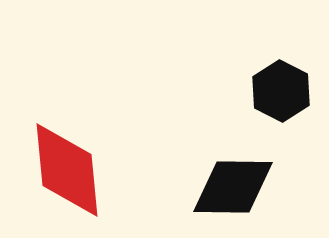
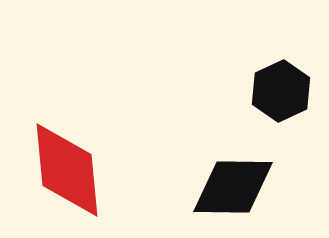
black hexagon: rotated 8 degrees clockwise
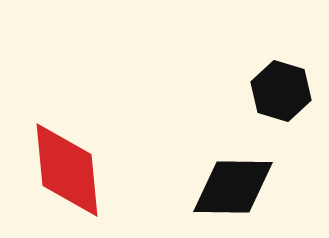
black hexagon: rotated 18 degrees counterclockwise
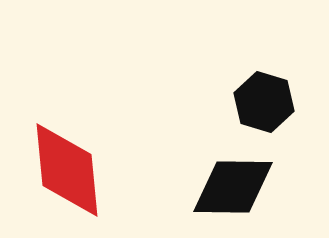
black hexagon: moved 17 px left, 11 px down
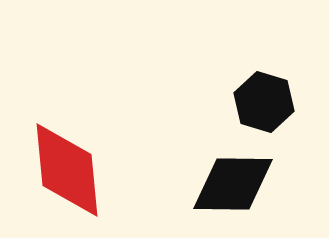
black diamond: moved 3 px up
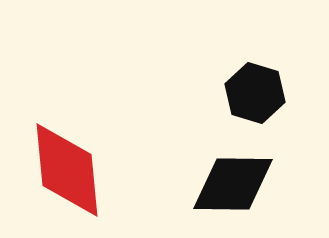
black hexagon: moved 9 px left, 9 px up
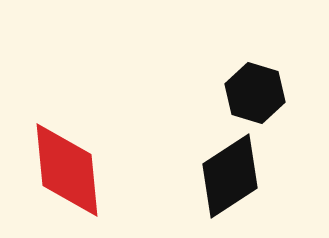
black diamond: moved 3 px left, 8 px up; rotated 34 degrees counterclockwise
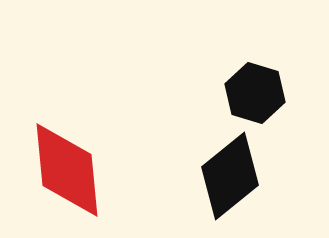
black diamond: rotated 6 degrees counterclockwise
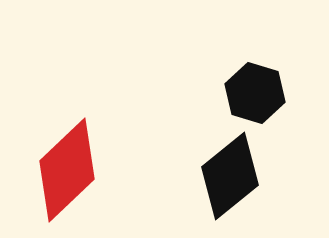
red diamond: rotated 52 degrees clockwise
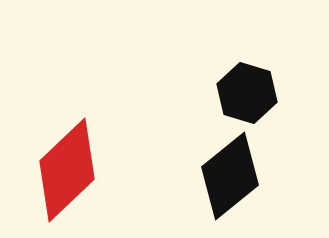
black hexagon: moved 8 px left
